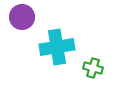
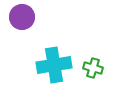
cyan cross: moved 3 px left, 18 px down
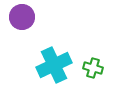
cyan cross: rotated 16 degrees counterclockwise
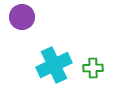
green cross: rotated 18 degrees counterclockwise
